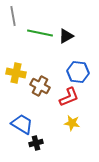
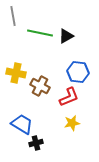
yellow star: rotated 21 degrees counterclockwise
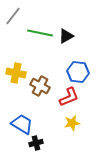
gray line: rotated 48 degrees clockwise
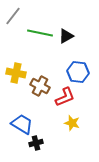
red L-shape: moved 4 px left
yellow star: rotated 28 degrees clockwise
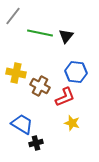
black triangle: rotated 21 degrees counterclockwise
blue hexagon: moved 2 px left
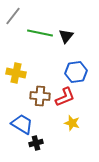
blue hexagon: rotated 15 degrees counterclockwise
brown cross: moved 10 px down; rotated 24 degrees counterclockwise
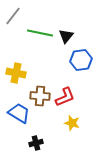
blue hexagon: moved 5 px right, 12 px up
blue trapezoid: moved 3 px left, 11 px up
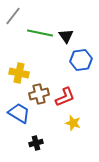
black triangle: rotated 14 degrees counterclockwise
yellow cross: moved 3 px right
brown cross: moved 1 px left, 2 px up; rotated 18 degrees counterclockwise
yellow star: moved 1 px right
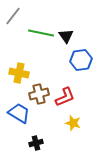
green line: moved 1 px right
